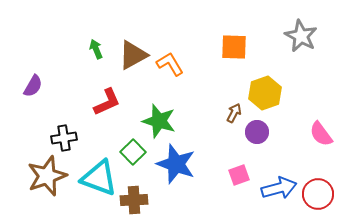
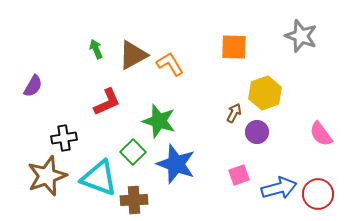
gray star: rotated 8 degrees counterclockwise
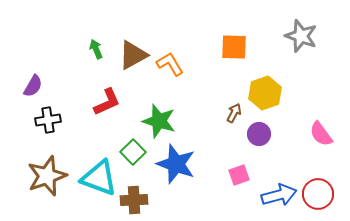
purple circle: moved 2 px right, 2 px down
black cross: moved 16 px left, 18 px up
blue arrow: moved 7 px down
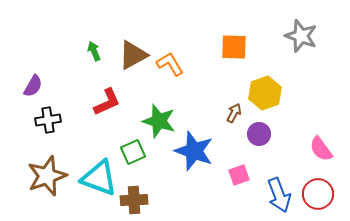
green arrow: moved 2 px left, 2 px down
pink semicircle: moved 15 px down
green square: rotated 20 degrees clockwise
blue star: moved 18 px right, 13 px up
blue arrow: rotated 84 degrees clockwise
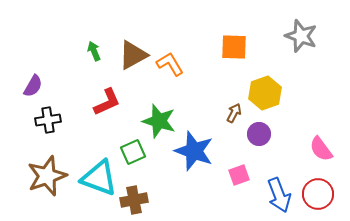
brown cross: rotated 8 degrees counterclockwise
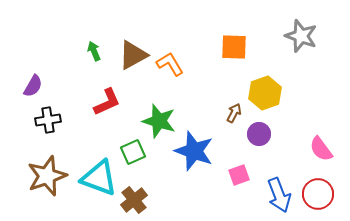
brown cross: rotated 28 degrees counterclockwise
